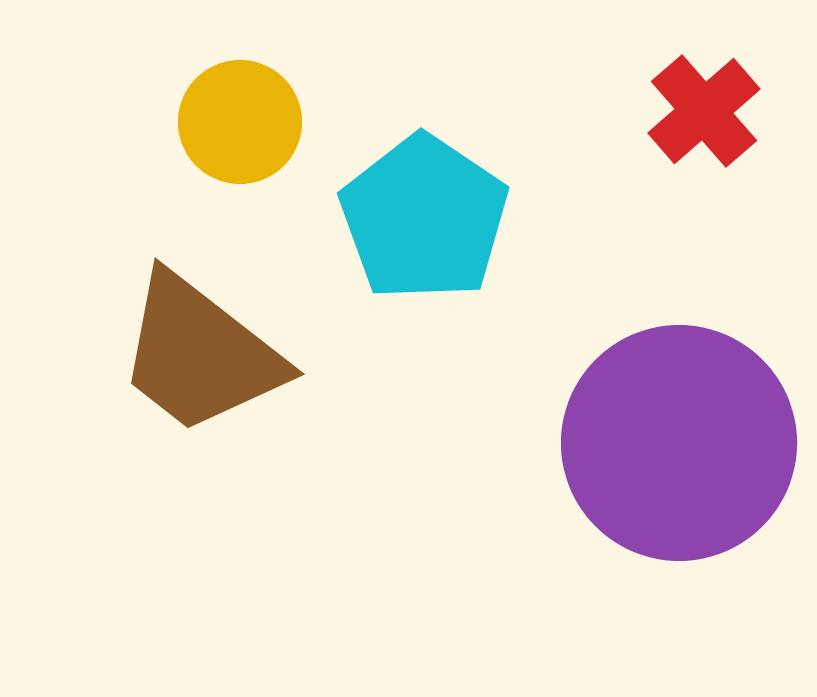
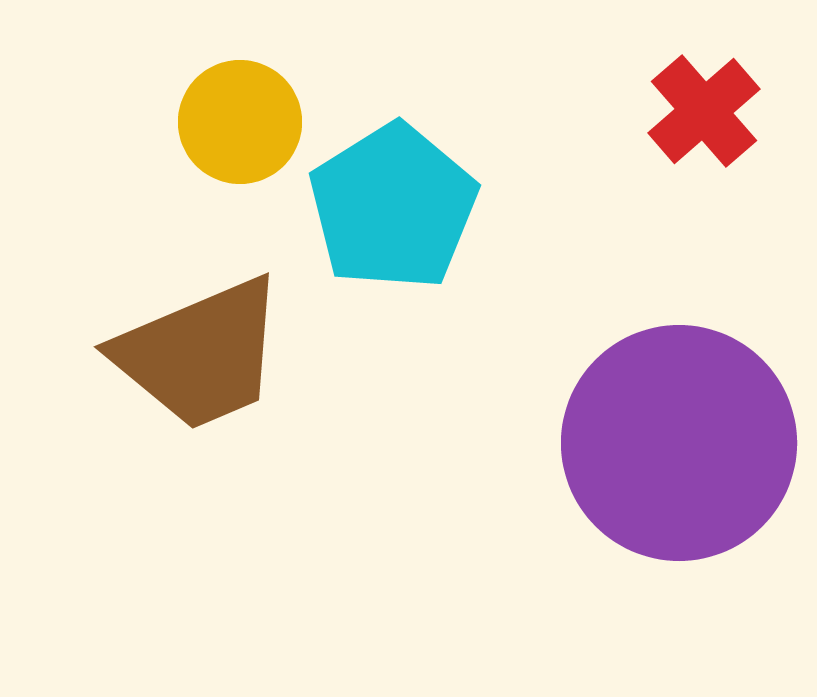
cyan pentagon: moved 31 px left, 11 px up; rotated 6 degrees clockwise
brown trapezoid: rotated 61 degrees counterclockwise
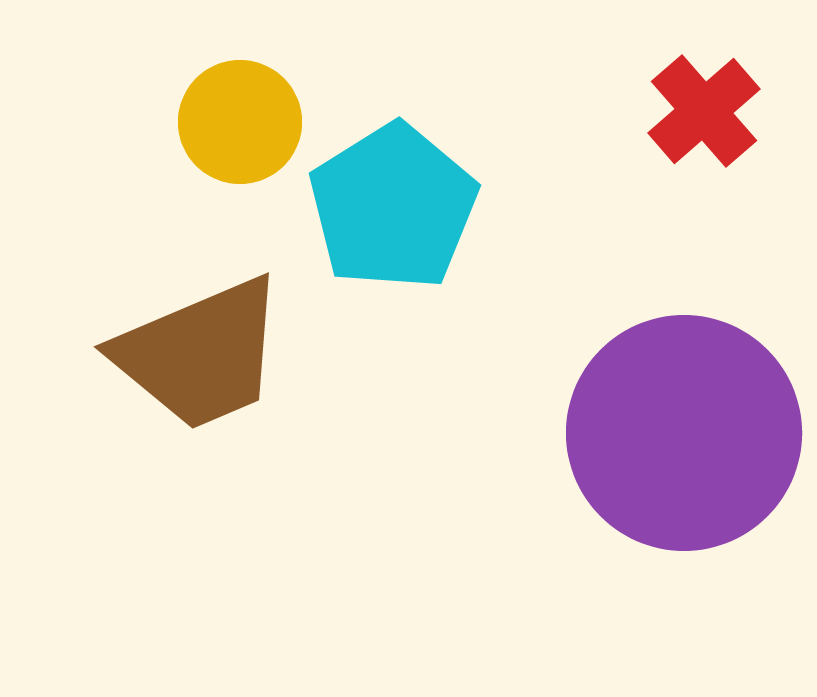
purple circle: moved 5 px right, 10 px up
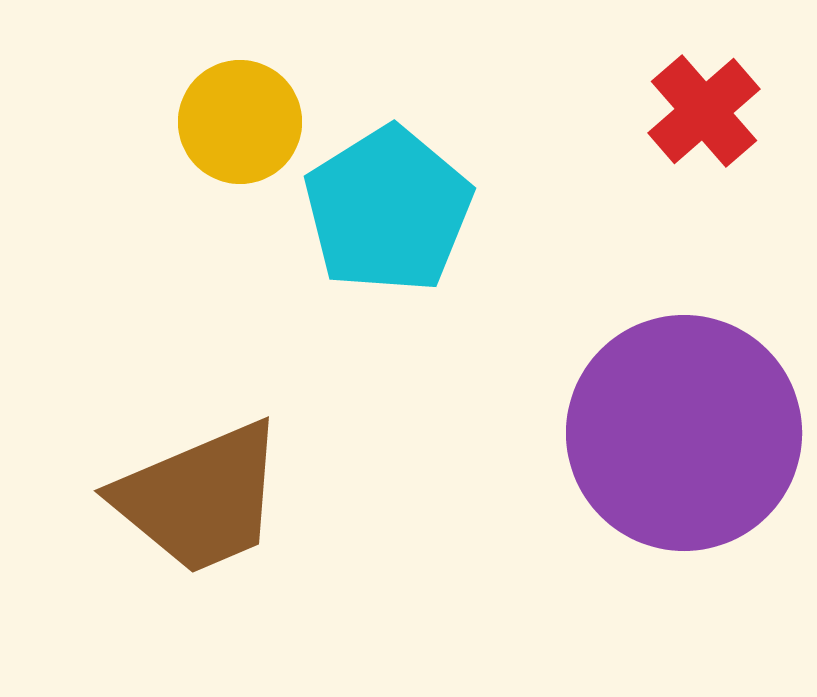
cyan pentagon: moved 5 px left, 3 px down
brown trapezoid: moved 144 px down
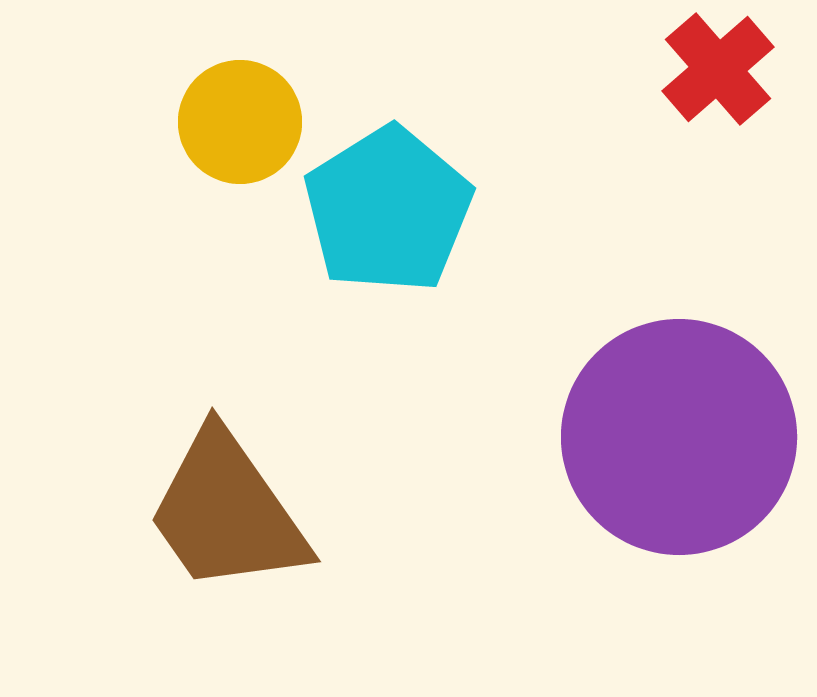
red cross: moved 14 px right, 42 px up
purple circle: moved 5 px left, 4 px down
brown trapezoid: moved 27 px right, 14 px down; rotated 78 degrees clockwise
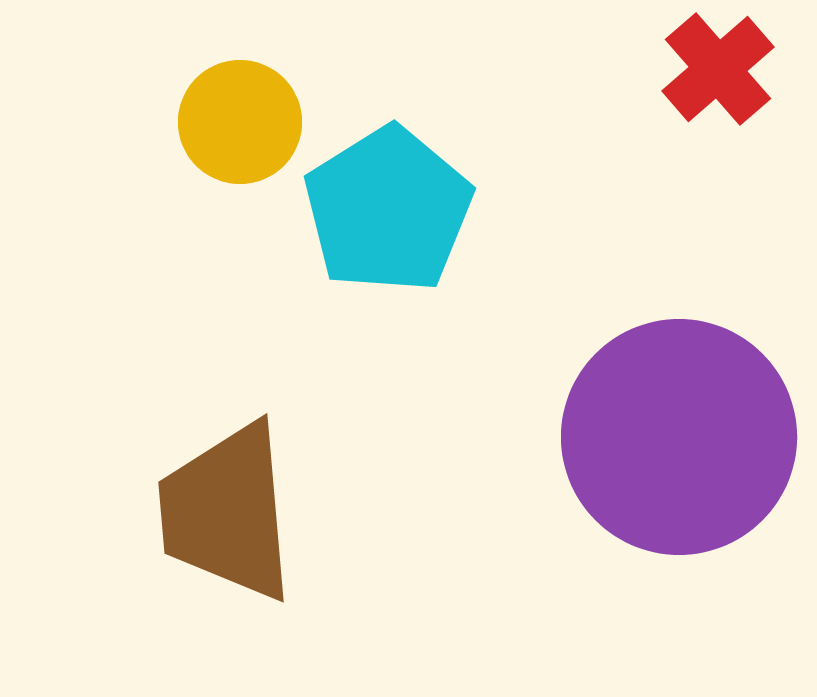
brown trapezoid: rotated 30 degrees clockwise
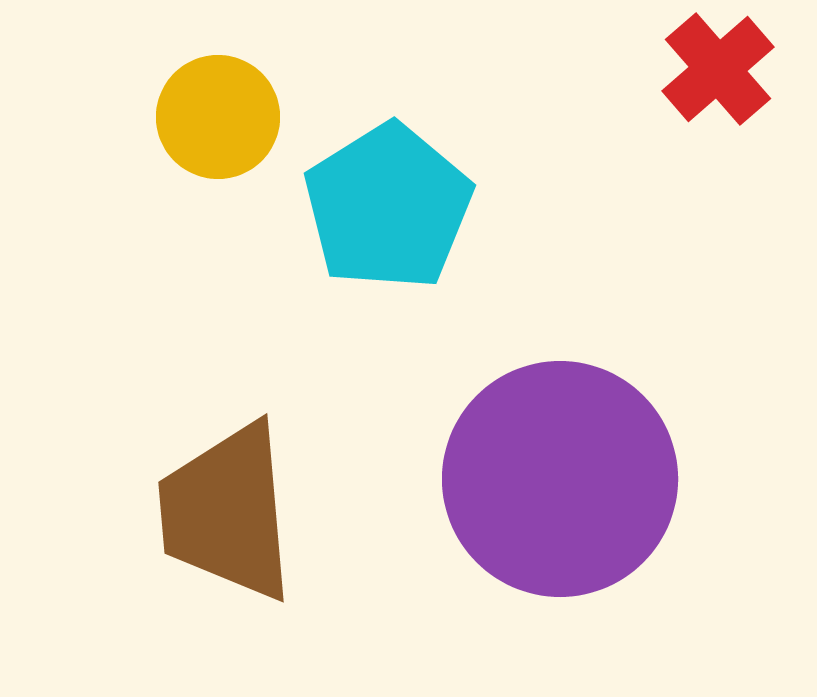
yellow circle: moved 22 px left, 5 px up
cyan pentagon: moved 3 px up
purple circle: moved 119 px left, 42 px down
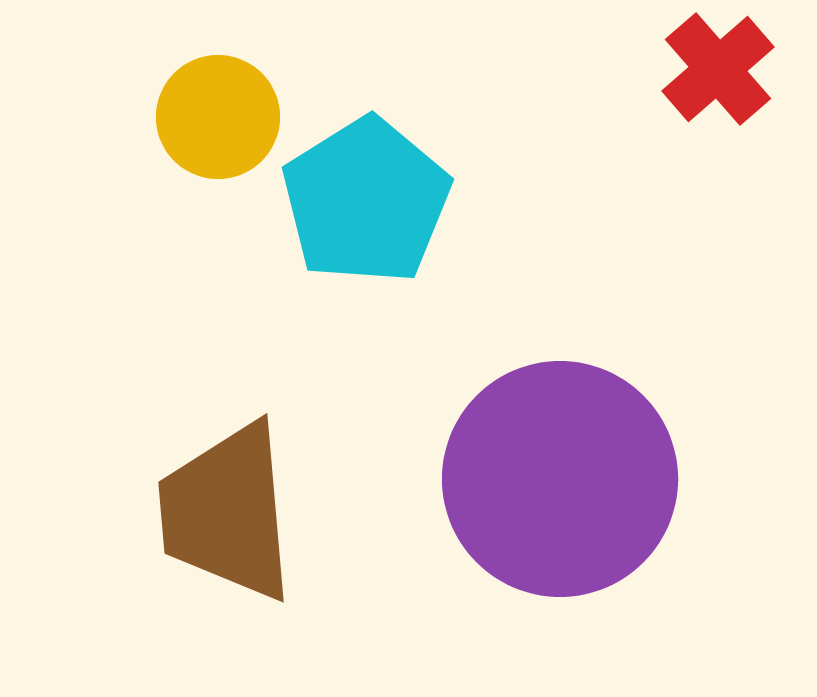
cyan pentagon: moved 22 px left, 6 px up
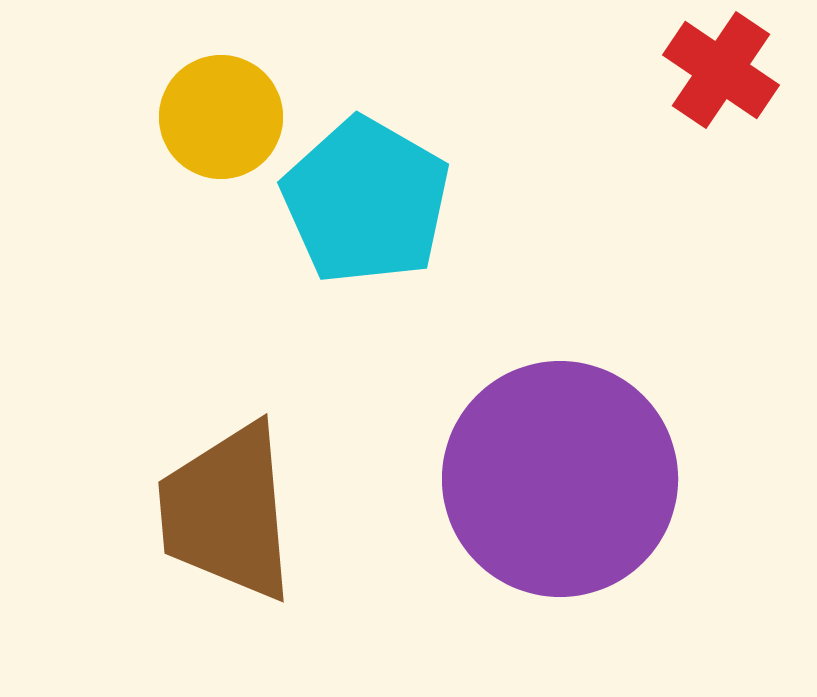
red cross: moved 3 px right, 1 px down; rotated 15 degrees counterclockwise
yellow circle: moved 3 px right
cyan pentagon: rotated 10 degrees counterclockwise
